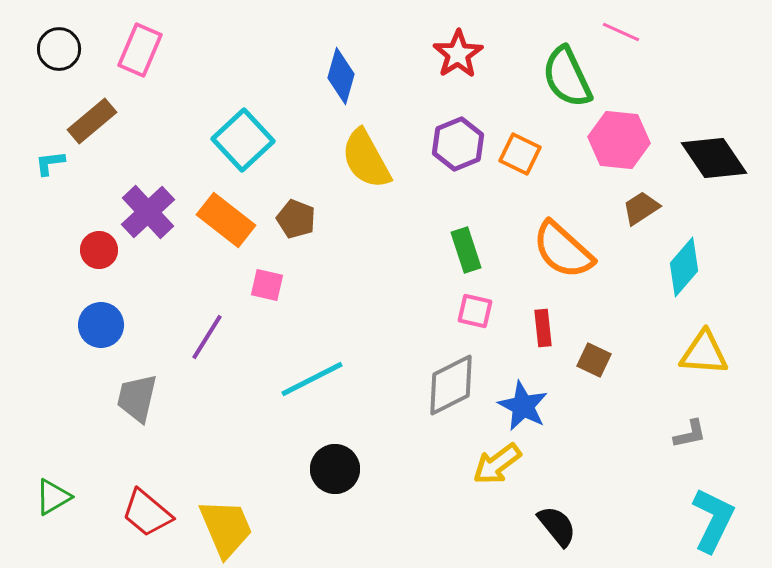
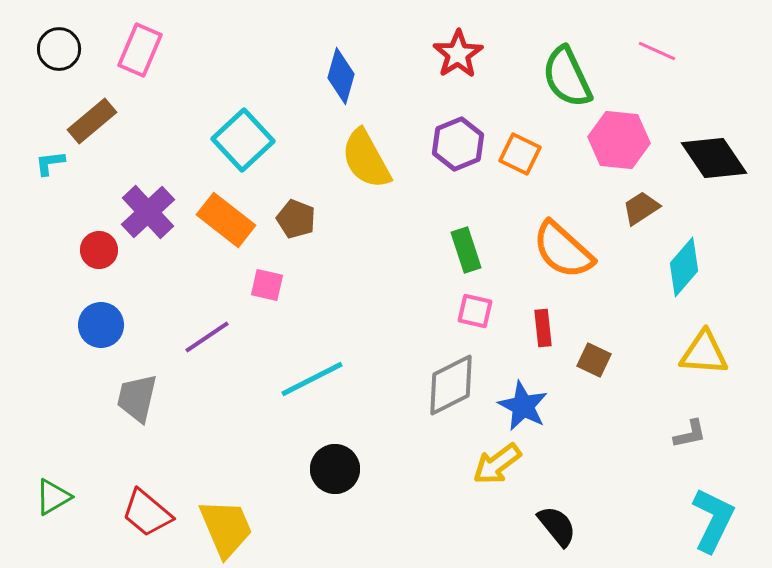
pink line at (621, 32): moved 36 px right, 19 px down
purple line at (207, 337): rotated 24 degrees clockwise
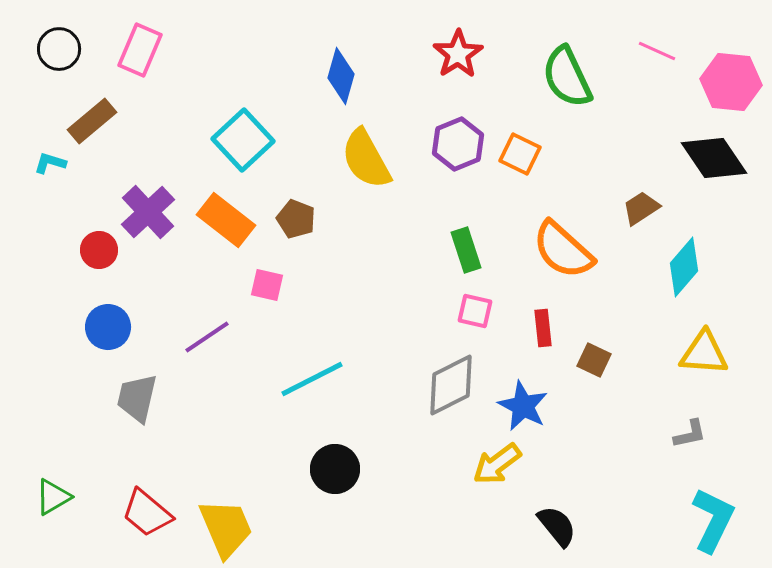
pink hexagon at (619, 140): moved 112 px right, 58 px up
cyan L-shape at (50, 163): rotated 24 degrees clockwise
blue circle at (101, 325): moved 7 px right, 2 px down
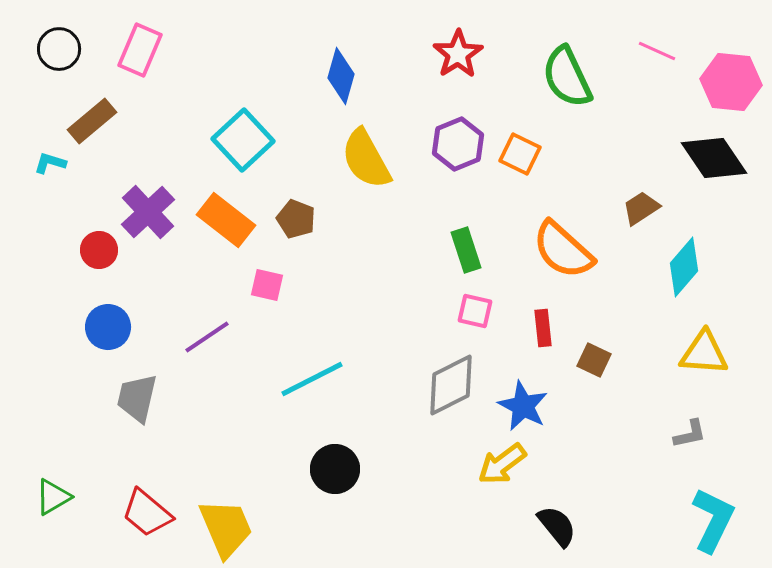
yellow arrow at (497, 464): moved 5 px right
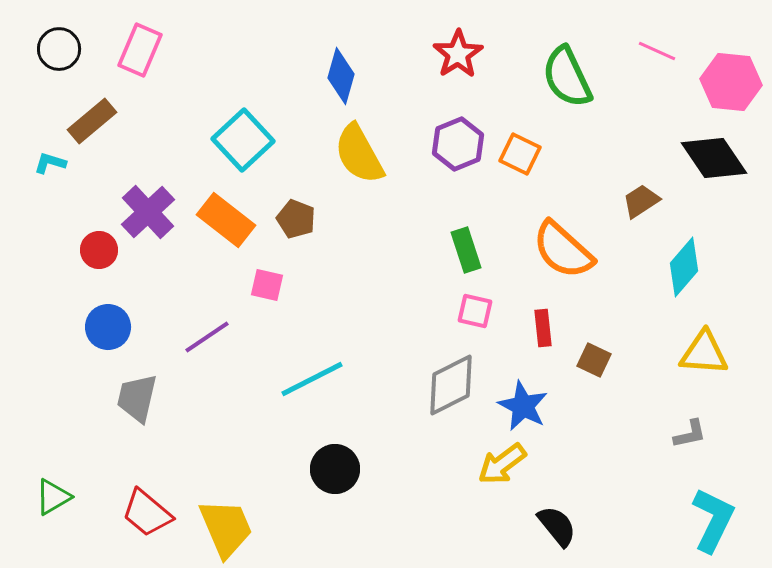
yellow semicircle at (366, 159): moved 7 px left, 5 px up
brown trapezoid at (641, 208): moved 7 px up
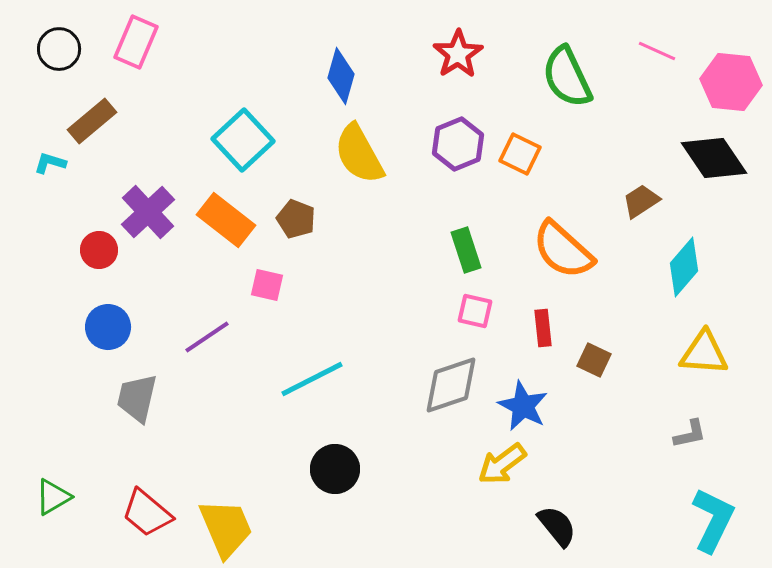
pink rectangle at (140, 50): moved 4 px left, 8 px up
gray diamond at (451, 385): rotated 8 degrees clockwise
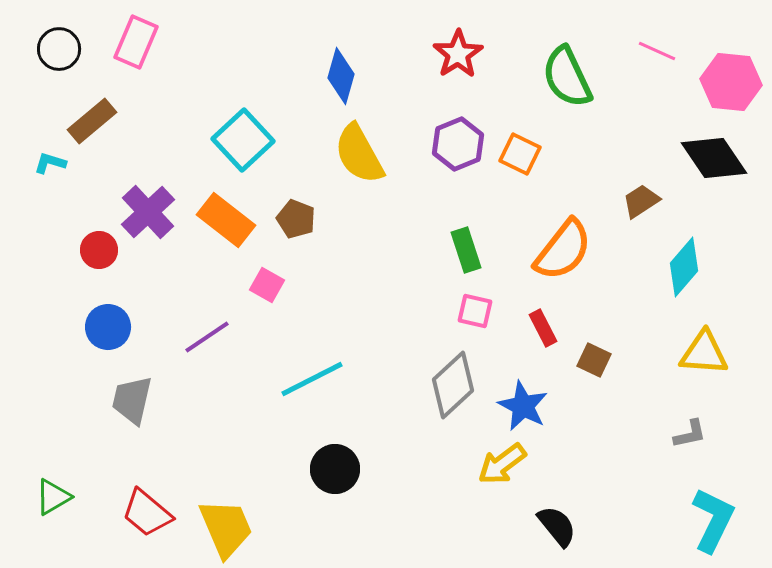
orange semicircle at (563, 250): rotated 94 degrees counterclockwise
pink square at (267, 285): rotated 16 degrees clockwise
red rectangle at (543, 328): rotated 21 degrees counterclockwise
gray diamond at (451, 385): moved 2 px right; rotated 24 degrees counterclockwise
gray trapezoid at (137, 398): moved 5 px left, 2 px down
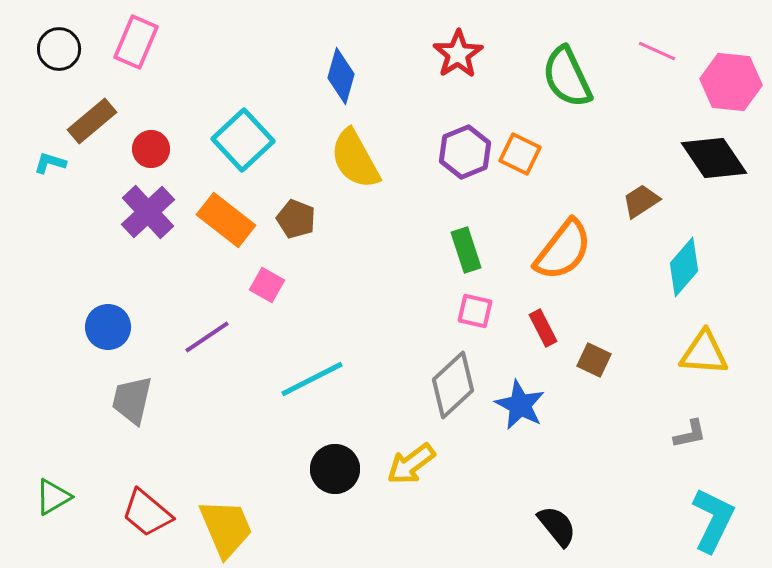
purple hexagon at (458, 144): moved 7 px right, 8 px down
yellow semicircle at (359, 154): moved 4 px left, 5 px down
red circle at (99, 250): moved 52 px right, 101 px up
blue star at (523, 406): moved 3 px left, 1 px up
yellow arrow at (502, 464): moved 91 px left
